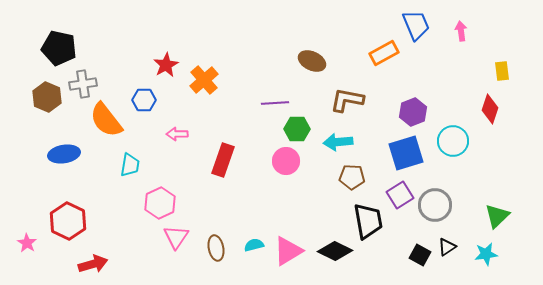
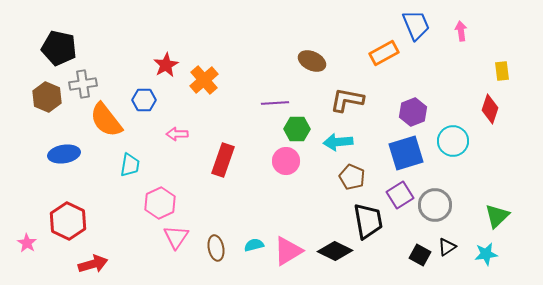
brown pentagon at (352, 177): rotated 20 degrees clockwise
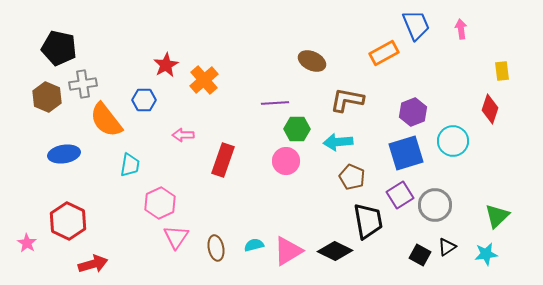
pink arrow at (461, 31): moved 2 px up
pink arrow at (177, 134): moved 6 px right, 1 px down
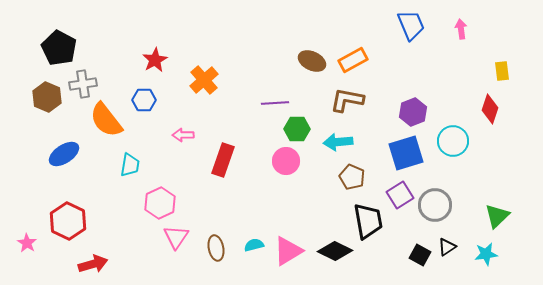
blue trapezoid at (416, 25): moved 5 px left
black pentagon at (59, 48): rotated 16 degrees clockwise
orange rectangle at (384, 53): moved 31 px left, 7 px down
red star at (166, 65): moved 11 px left, 5 px up
blue ellipse at (64, 154): rotated 24 degrees counterclockwise
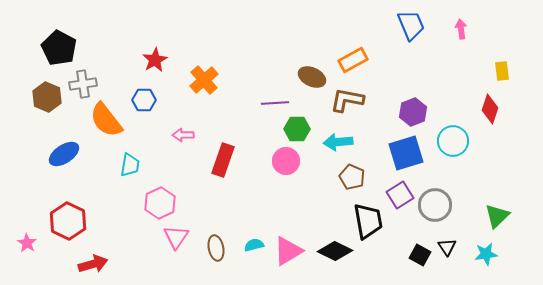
brown ellipse at (312, 61): moved 16 px down
black triangle at (447, 247): rotated 30 degrees counterclockwise
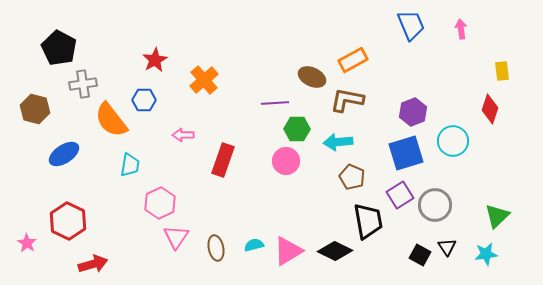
brown hexagon at (47, 97): moved 12 px left, 12 px down; rotated 8 degrees counterclockwise
orange semicircle at (106, 120): moved 5 px right
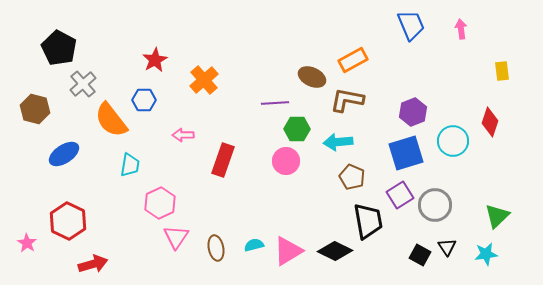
gray cross at (83, 84): rotated 32 degrees counterclockwise
red diamond at (490, 109): moved 13 px down
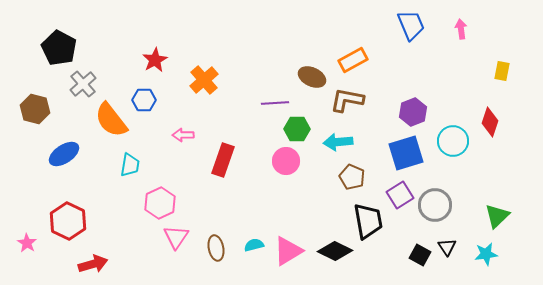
yellow rectangle at (502, 71): rotated 18 degrees clockwise
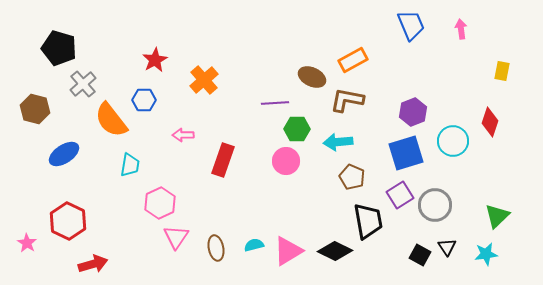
black pentagon at (59, 48): rotated 12 degrees counterclockwise
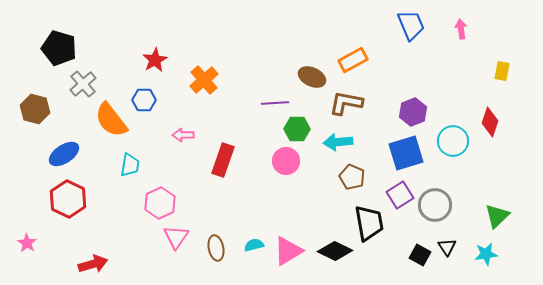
brown L-shape at (347, 100): moved 1 px left, 3 px down
red hexagon at (68, 221): moved 22 px up
black trapezoid at (368, 221): moved 1 px right, 2 px down
